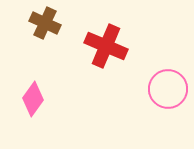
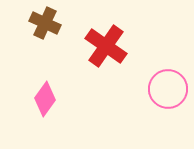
red cross: rotated 12 degrees clockwise
pink diamond: moved 12 px right
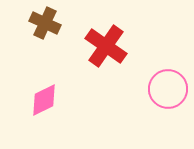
pink diamond: moved 1 px left, 1 px down; rotated 28 degrees clockwise
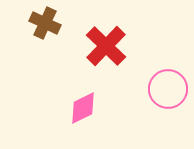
red cross: rotated 9 degrees clockwise
pink diamond: moved 39 px right, 8 px down
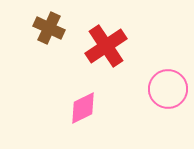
brown cross: moved 4 px right, 5 px down
red cross: rotated 12 degrees clockwise
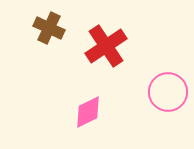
pink circle: moved 3 px down
pink diamond: moved 5 px right, 4 px down
